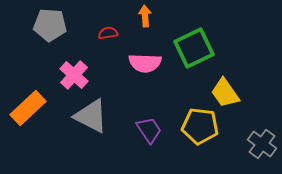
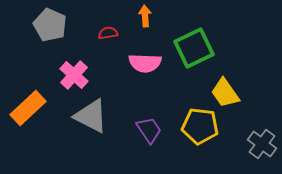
gray pentagon: rotated 20 degrees clockwise
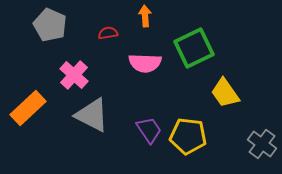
gray triangle: moved 1 px right, 1 px up
yellow pentagon: moved 12 px left, 10 px down
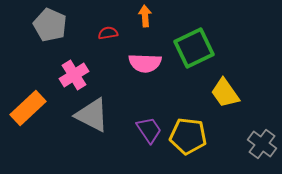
pink cross: rotated 16 degrees clockwise
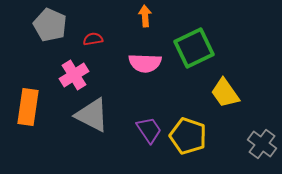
red semicircle: moved 15 px left, 6 px down
orange rectangle: moved 1 px up; rotated 39 degrees counterclockwise
yellow pentagon: rotated 12 degrees clockwise
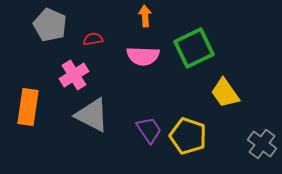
pink semicircle: moved 2 px left, 7 px up
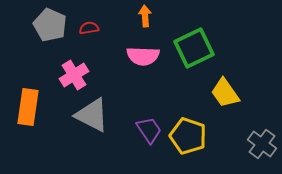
red semicircle: moved 4 px left, 11 px up
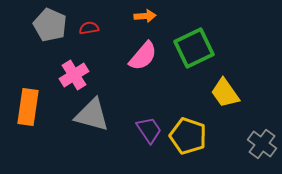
orange arrow: rotated 90 degrees clockwise
pink semicircle: rotated 52 degrees counterclockwise
gray triangle: rotated 12 degrees counterclockwise
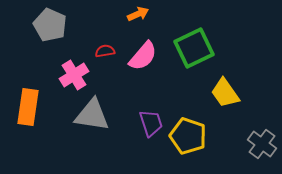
orange arrow: moved 7 px left, 2 px up; rotated 20 degrees counterclockwise
red semicircle: moved 16 px right, 23 px down
gray triangle: rotated 6 degrees counterclockwise
purple trapezoid: moved 2 px right, 7 px up; rotated 16 degrees clockwise
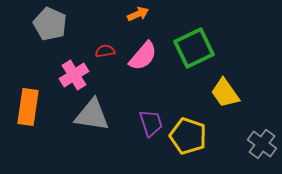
gray pentagon: moved 1 px up
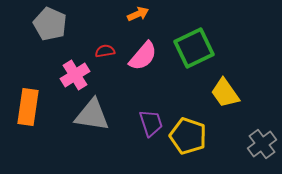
pink cross: moved 1 px right
gray cross: rotated 16 degrees clockwise
